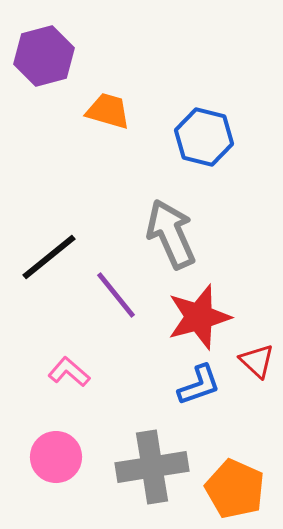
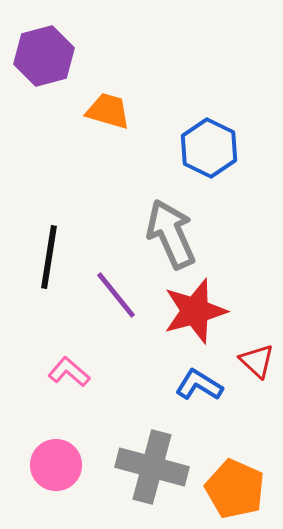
blue hexagon: moved 5 px right, 11 px down; rotated 12 degrees clockwise
black line: rotated 42 degrees counterclockwise
red star: moved 4 px left, 6 px up
blue L-shape: rotated 129 degrees counterclockwise
pink circle: moved 8 px down
gray cross: rotated 24 degrees clockwise
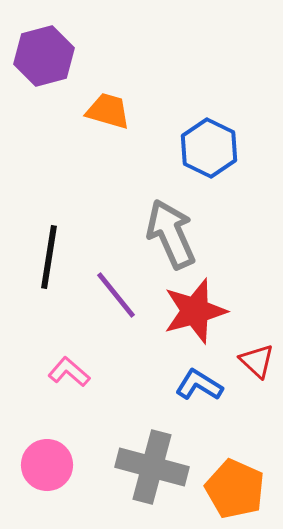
pink circle: moved 9 px left
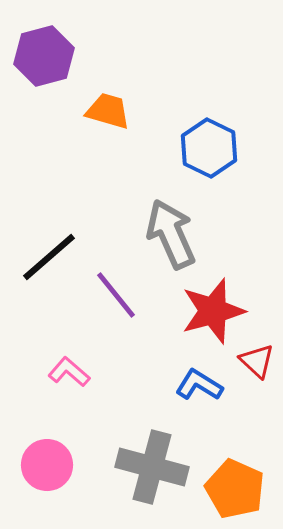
black line: rotated 40 degrees clockwise
red star: moved 18 px right
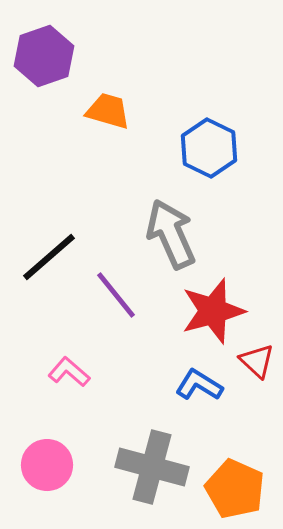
purple hexagon: rotated 4 degrees counterclockwise
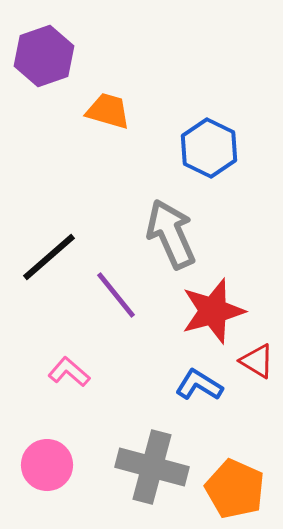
red triangle: rotated 12 degrees counterclockwise
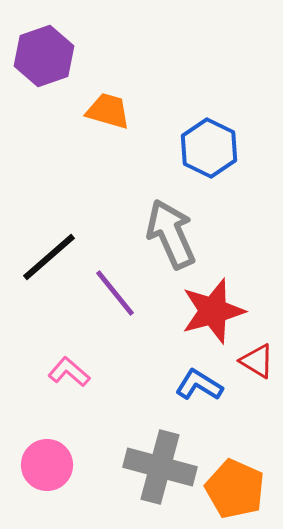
purple line: moved 1 px left, 2 px up
gray cross: moved 8 px right
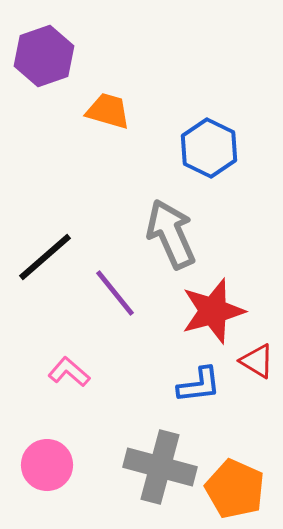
black line: moved 4 px left
blue L-shape: rotated 141 degrees clockwise
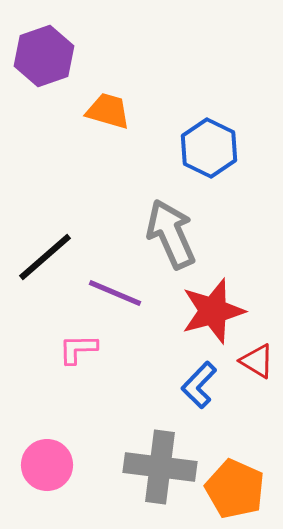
purple line: rotated 28 degrees counterclockwise
pink L-shape: moved 9 px right, 23 px up; rotated 42 degrees counterclockwise
blue L-shape: rotated 141 degrees clockwise
gray cross: rotated 8 degrees counterclockwise
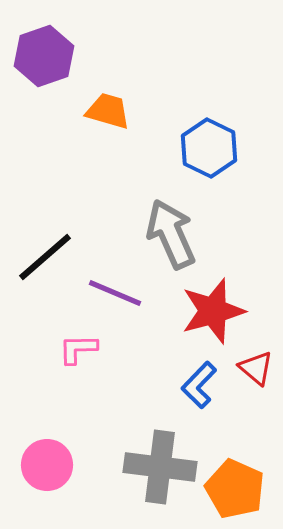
red triangle: moved 1 px left, 7 px down; rotated 9 degrees clockwise
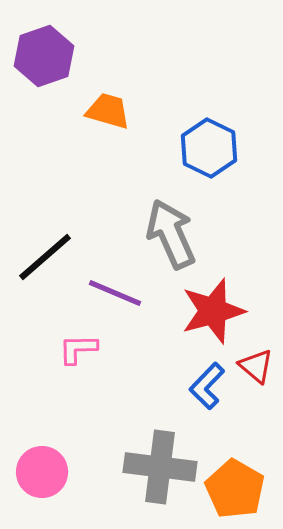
red triangle: moved 2 px up
blue L-shape: moved 8 px right, 1 px down
pink circle: moved 5 px left, 7 px down
orange pentagon: rotated 6 degrees clockwise
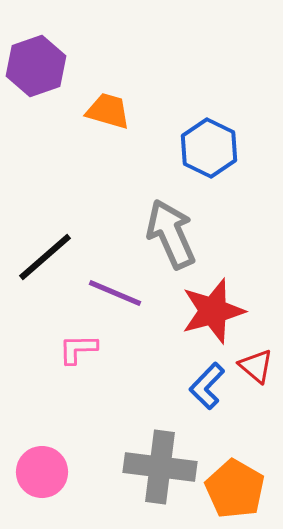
purple hexagon: moved 8 px left, 10 px down
